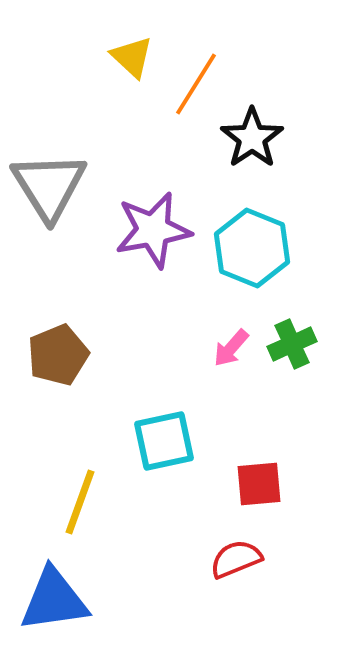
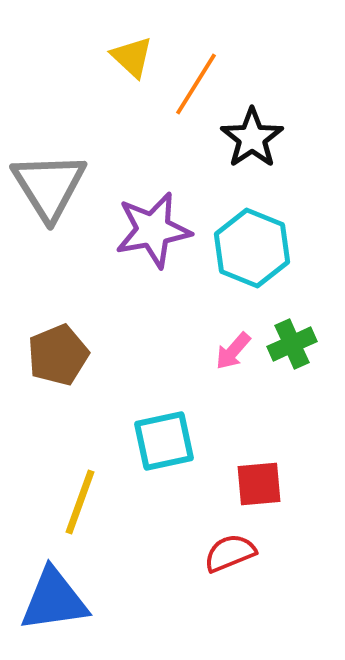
pink arrow: moved 2 px right, 3 px down
red semicircle: moved 6 px left, 6 px up
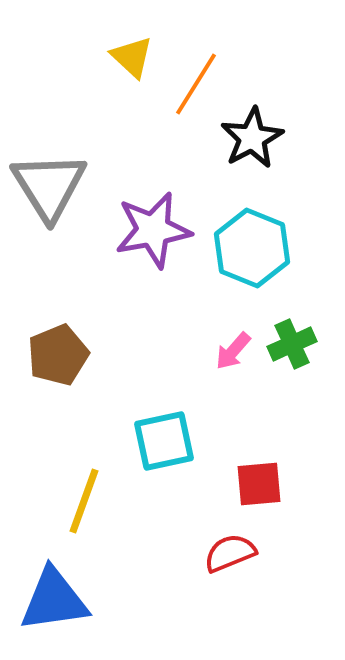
black star: rotated 6 degrees clockwise
yellow line: moved 4 px right, 1 px up
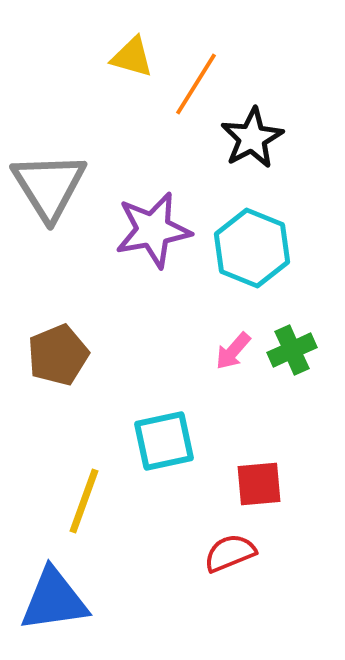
yellow triangle: rotated 27 degrees counterclockwise
green cross: moved 6 px down
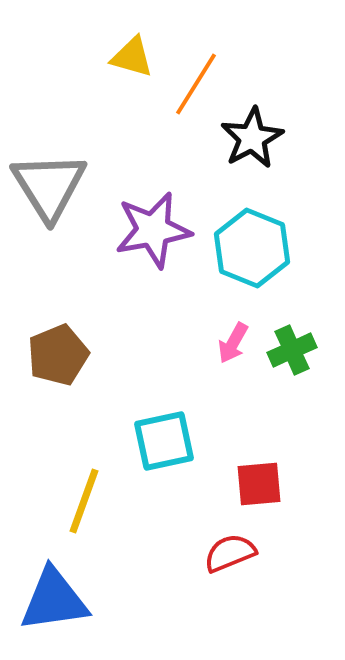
pink arrow: moved 8 px up; rotated 12 degrees counterclockwise
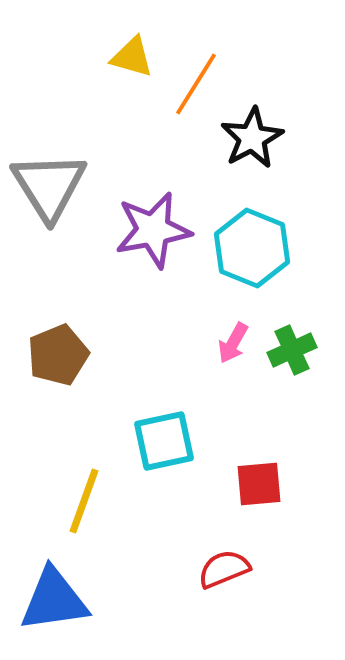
red semicircle: moved 6 px left, 16 px down
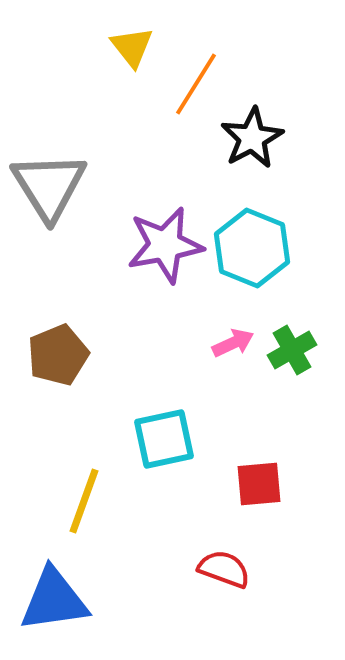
yellow triangle: moved 10 px up; rotated 36 degrees clockwise
purple star: moved 12 px right, 15 px down
pink arrow: rotated 144 degrees counterclockwise
green cross: rotated 6 degrees counterclockwise
cyan square: moved 2 px up
red semicircle: rotated 42 degrees clockwise
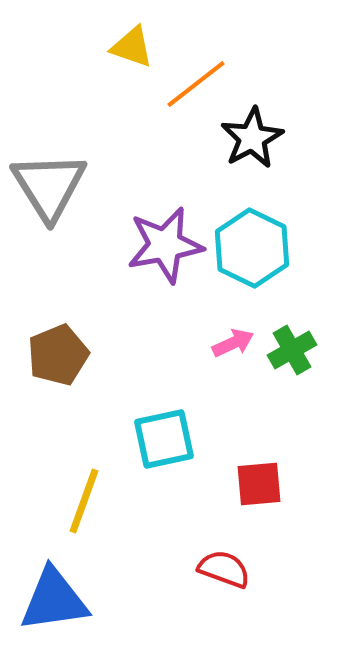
yellow triangle: rotated 33 degrees counterclockwise
orange line: rotated 20 degrees clockwise
cyan hexagon: rotated 4 degrees clockwise
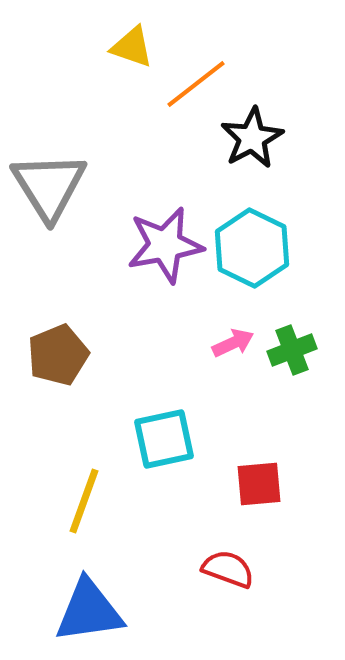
green cross: rotated 9 degrees clockwise
red semicircle: moved 4 px right
blue triangle: moved 35 px right, 11 px down
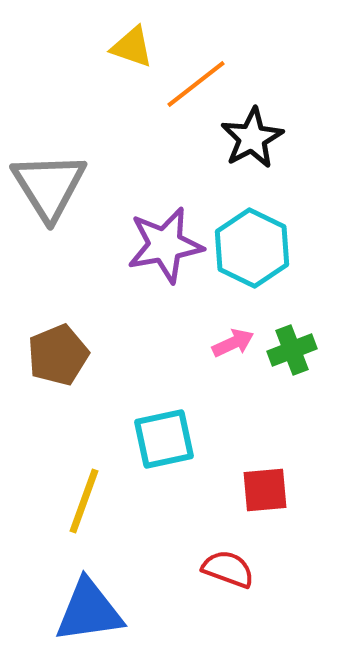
red square: moved 6 px right, 6 px down
